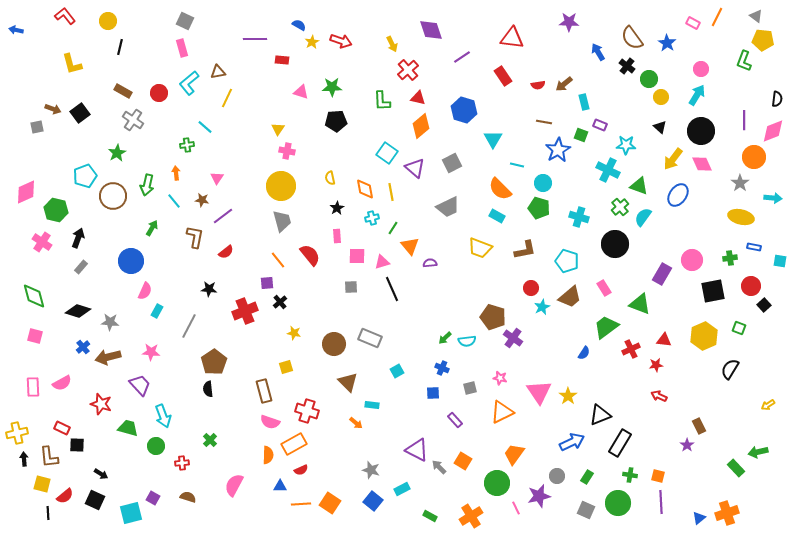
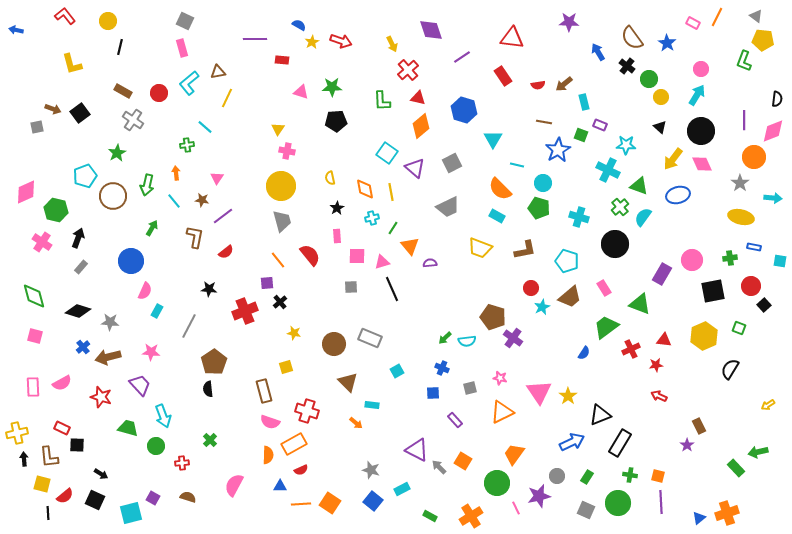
blue ellipse at (678, 195): rotated 40 degrees clockwise
red star at (101, 404): moved 7 px up
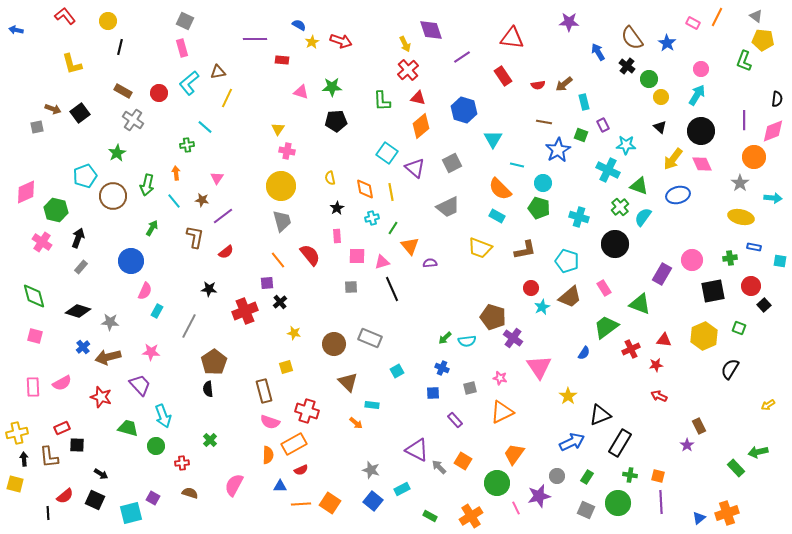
yellow arrow at (392, 44): moved 13 px right
purple rectangle at (600, 125): moved 3 px right; rotated 40 degrees clockwise
pink triangle at (539, 392): moved 25 px up
red rectangle at (62, 428): rotated 49 degrees counterclockwise
yellow square at (42, 484): moved 27 px left
brown semicircle at (188, 497): moved 2 px right, 4 px up
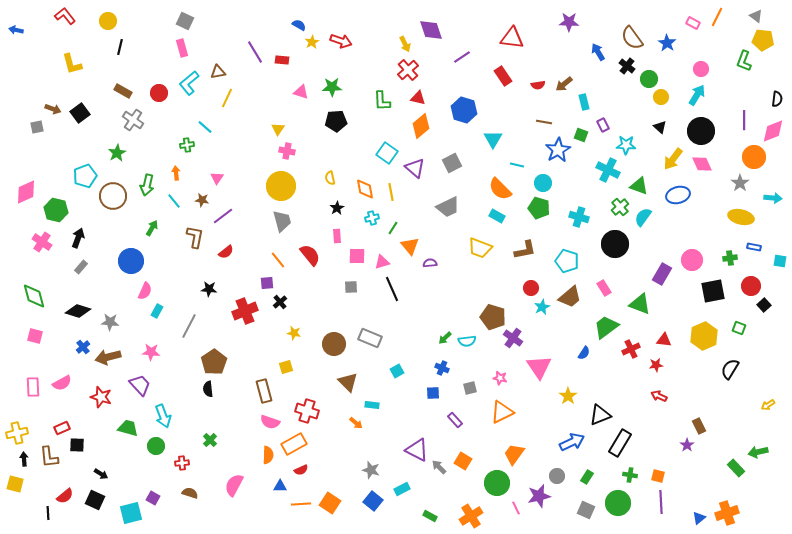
purple line at (255, 39): moved 13 px down; rotated 60 degrees clockwise
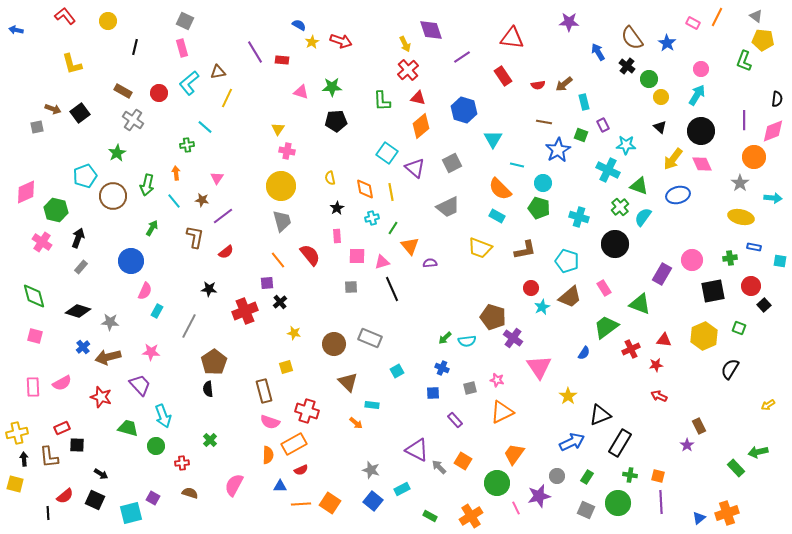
black line at (120, 47): moved 15 px right
pink star at (500, 378): moved 3 px left, 2 px down
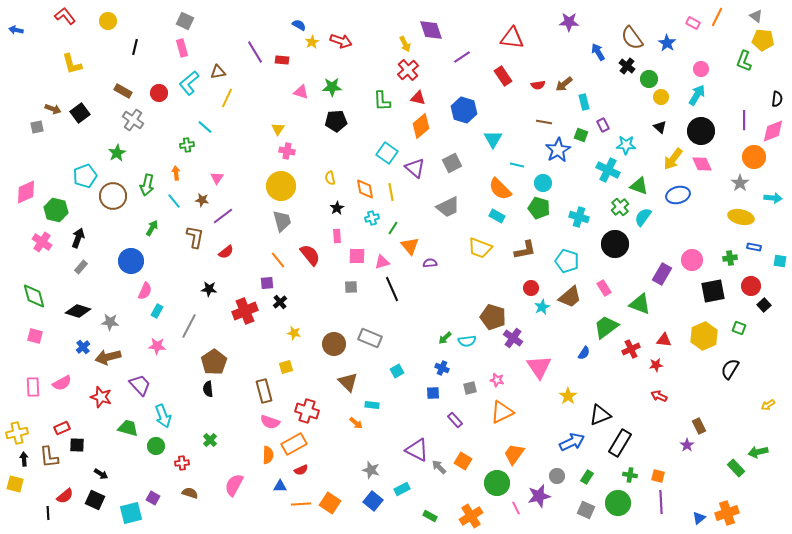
pink star at (151, 352): moved 6 px right, 6 px up
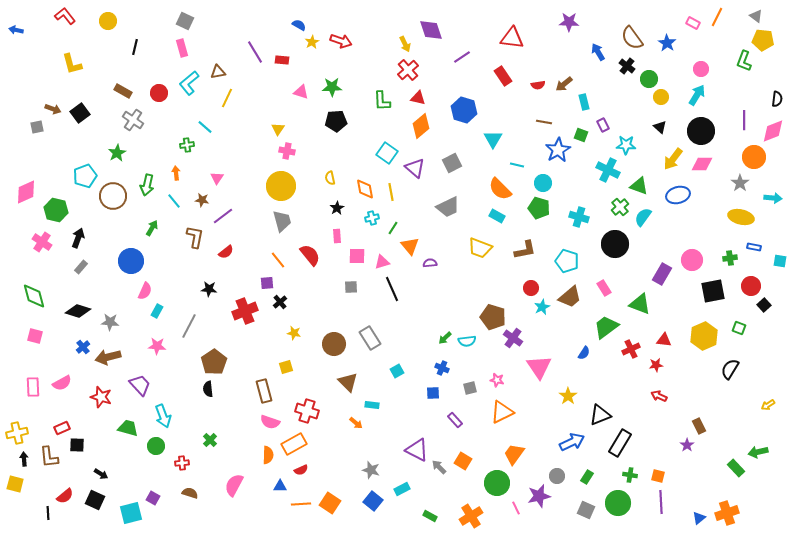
pink diamond at (702, 164): rotated 65 degrees counterclockwise
gray rectangle at (370, 338): rotated 35 degrees clockwise
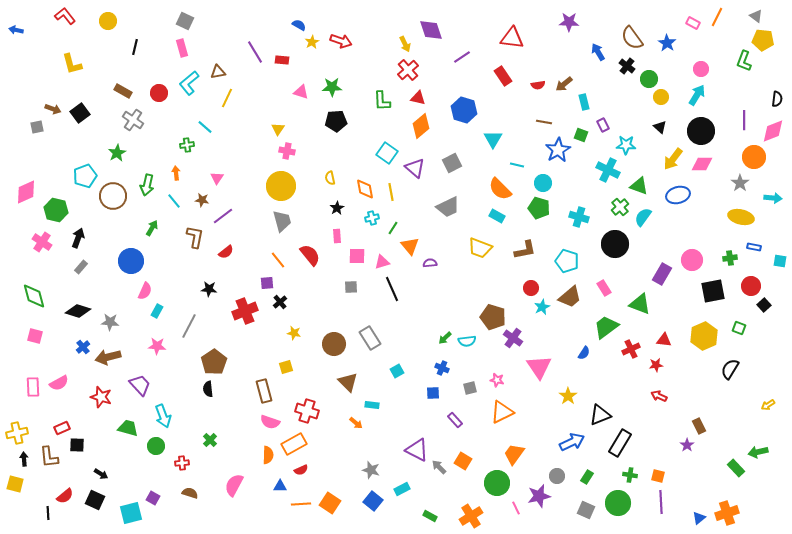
pink semicircle at (62, 383): moved 3 px left
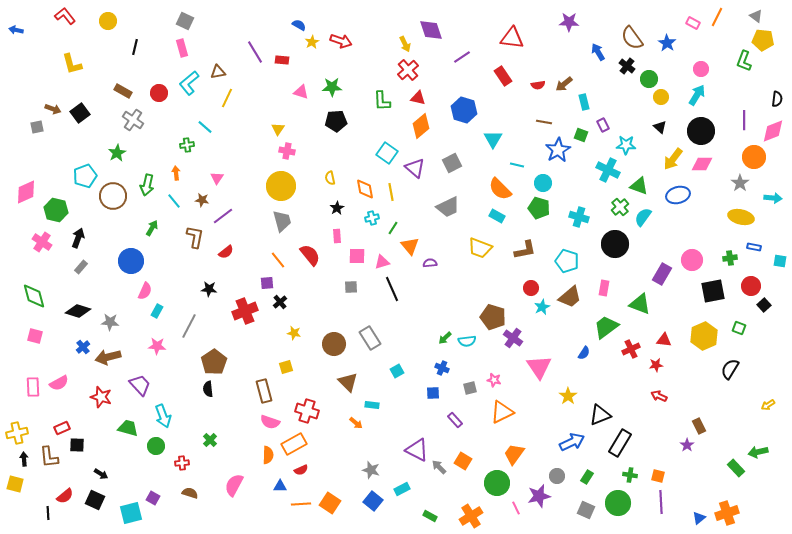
pink rectangle at (604, 288): rotated 42 degrees clockwise
pink star at (497, 380): moved 3 px left
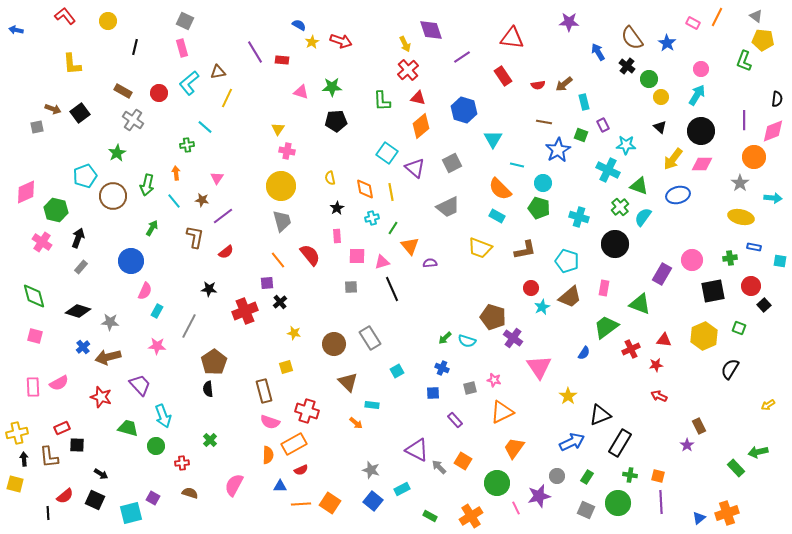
yellow L-shape at (72, 64): rotated 10 degrees clockwise
cyan semicircle at (467, 341): rotated 24 degrees clockwise
orange trapezoid at (514, 454): moved 6 px up
